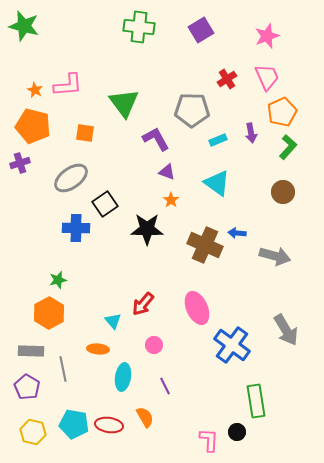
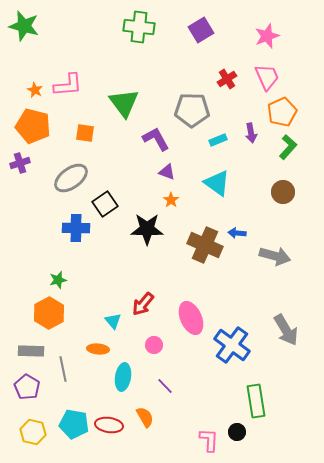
pink ellipse at (197, 308): moved 6 px left, 10 px down
purple line at (165, 386): rotated 18 degrees counterclockwise
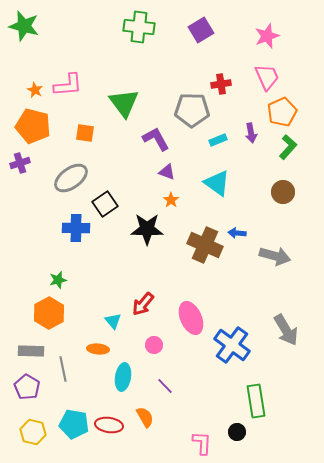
red cross at (227, 79): moved 6 px left, 5 px down; rotated 24 degrees clockwise
pink L-shape at (209, 440): moved 7 px left, 3 px down
